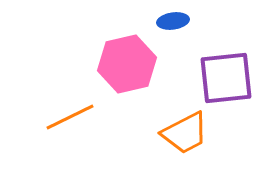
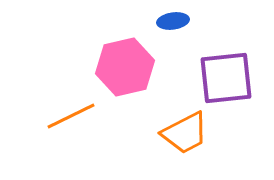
pink hexagon: moved 2 px left, 3 px down
orange line: moved 1 px right, 1 px up
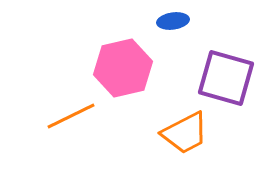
pink hexagon: moved 2 px left, 1 px down
purple square: rotated 22 degrees clockwise
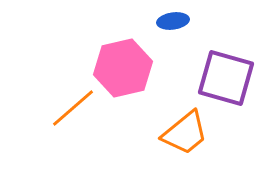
orange line: moved 2 px right, 8 px up; rotated 15 degrees counterclockwise
orange trapezoid: rotated 12 degrees counterclockwise
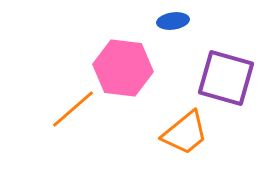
pink hexagon: rotated 20 degrees clockwise
orange line: moved 1 px down
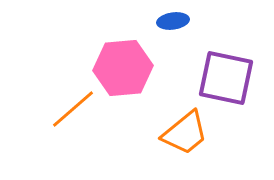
pink hexagon: rotated 12 degrees counterclockwise
purple square: rotated 4 degrees counterclockwise
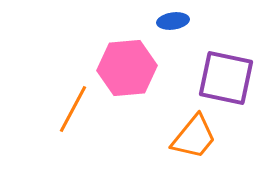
pink hexagon: moved 4 px right
orange line: rotated 21 degrees counterclockwise
orange trapezoid: moved 9 px right, 4 px down; rotated 12 degrees counterclockwise
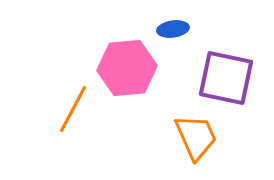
blue ellipse: moved 8 px down
orange trapezoid: moved 2 px right; rotated 63 degrees counterclockwise
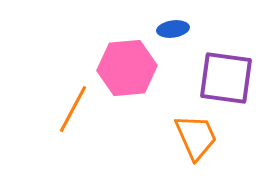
purple square: rotated 4 degrees counterclockwise
